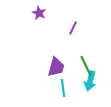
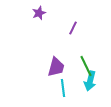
purple star: rotated 24 degrees clockwise
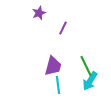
purple line: moved 10 px left
purple trapezoid: moved 3 px left, 1 px up
cyan arrow: rotated 18 degrees clockwise
cyan line: moved 5 px left, 3 px up
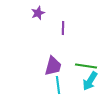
purple star: moved 1 px left
purple line: rotated 24 degrees counterclockwise
green line: rotated 55 degrees counterclockwise
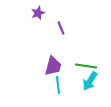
purple line: moved 2 px left; rotated 24 degrees counterclockwise
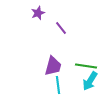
purple line: rotated 16 degrees counterclockwise
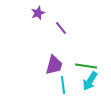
purple trapezoid: moved 1 px right, 1 px up
cyan line: moved 5 px right
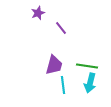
green line: moved 1 px right
cyan arrow: moved 2 px down; rotated 18 degrees counterclockwise
